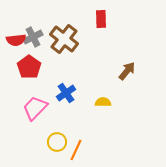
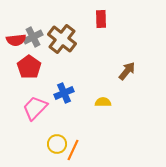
brown cross: moved 2 px left
blue cross: moved 2 px left; rotated 12 degrees clockwise
yellow circle: moved 2 px down
orange line: moved 3 px left
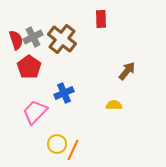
red semicircle: rotated 102 degrees counterclockwise
yellow semicircle: moved 11 px right, 3 px down
pink trapezoid: moved 4 px down
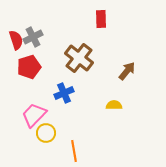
brown cross: moved 17 px right, 19 px down
red pentagon: rotated 20 degrees clockwise
pink trapezoid: moved 1 px left, 3 px down
yellow circle: moved 11 px left, 11 px up
orange line: moved 1 px right, 1 px down; rotated 35 degrees counterclockwise
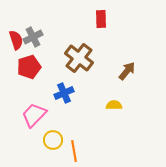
yellow circle: moved 7 px right, 7 px down
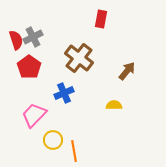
red rectangle: rotated 12 degrees clockwise
red pentagon: rotated 20 degrees counterclockwise
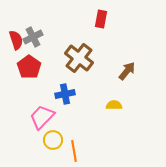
blue cross: moved 1 px right, 1 px down; rotated 12 degrees clockwise
pink trapezoid: moved 8 px right, 2 px down
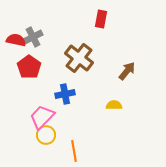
red semicircle: rotated 60 degrees counterclockwise
yellow circle: moved 7 px left, 5 px up
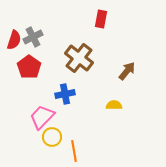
red semicircle: moved 2 px left; rotated 96 degrees clockwise
yellow circle: moved 6 px right, 2 px down
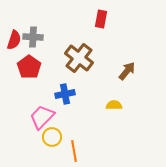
gray cross: rotated 30 degrees clockwise
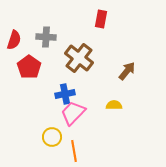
gray cross: moved 13 px right
pink trapezoid: moved 31 px right, 4 px up
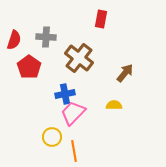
brown arrow: moved 2 px left, 2 px down
